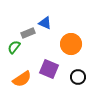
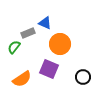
orange circle: moved 11 px left
black circle: moved 5 px right
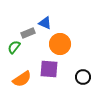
purple square: rotated 18 degrees counterclockwise
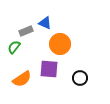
gray rectangle: moved 2 px left, 2 px up
black circle: moved 3 px left, 1 px down
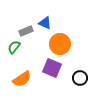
purple square: moved 3 px right, 1 px up; rotated 18 degrees clockwise
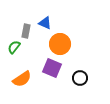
gray rectangle: rotated 56 degrees counterclockwise
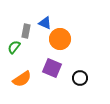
orange circle: moved 5 px up
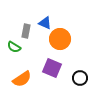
green semicircle: rotated 96 degrees counterclockwise
